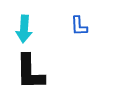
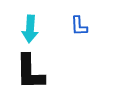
cyan arrow: moved 6 px right
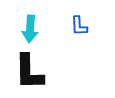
black L-shape: moved 1 px left
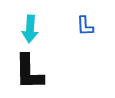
blue L-shape: moved 6 px right
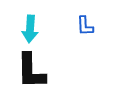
black L-shape: moved 2 px right, 1 px up
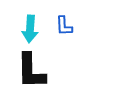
blue L-shape: moved 21 px left
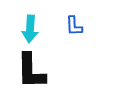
blue L-shape: moved 10 px right
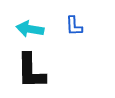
cyan arrow: rotated 96 degrees clockwise
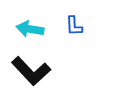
black L-shape: rotated 42 degrees counterclockwise
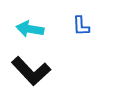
blue L-shape: moved 7 px right
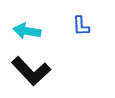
cyan arrow: moved 3 px left, 2 px down
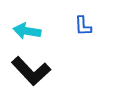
blue L-shape: moved 2 px right
